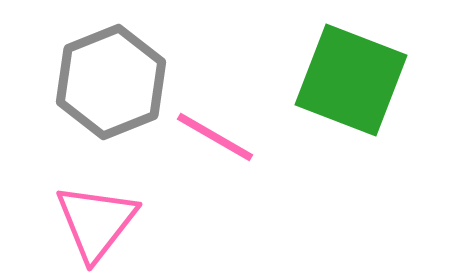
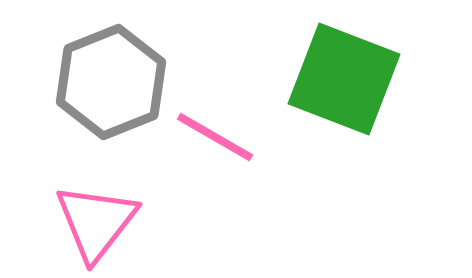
green square: moved 7 px left, 1 px up
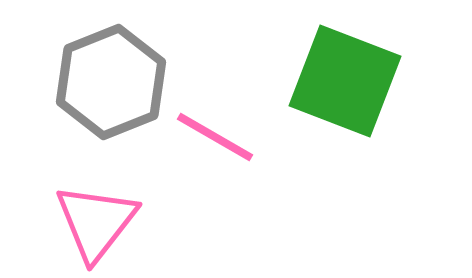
green square: moved 1 px right, 2 px down
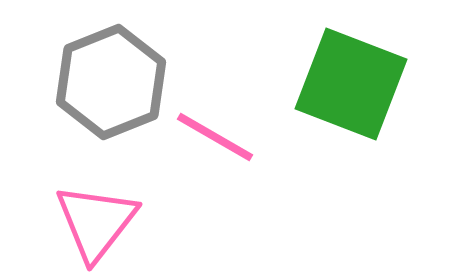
green square: moved 6 px right, 3 px down
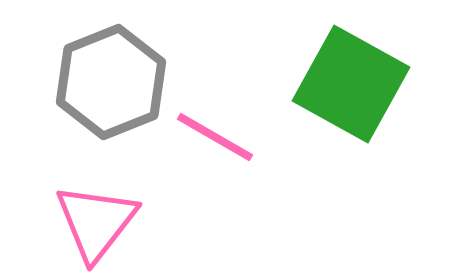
green square: rotated 8 degrees clockwise
